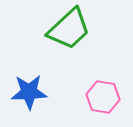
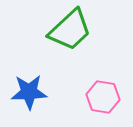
green trapezoid: moved 1 px right, 1 px down
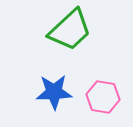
blue star: moved 25 px right
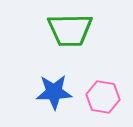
green trapezoid: rotated 42 degrees clockwise
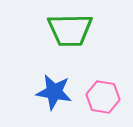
blue star: rotated 12 degrees clockwise
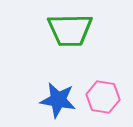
blue star: moved 4 px right, 8 px down
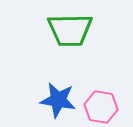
pink hexagon: moved 2 px left, 10 px down
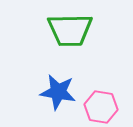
blue star: moved 8 px up
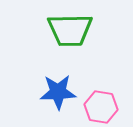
blue star: rotated 12 degrees counterclockwise
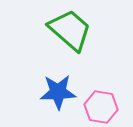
green trapezoid: rotated 138 degrees counterclockwise
